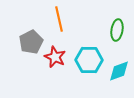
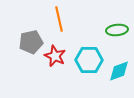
green ellipse: rotated 75 degrees clockwise
gray pentagon: rotated 15 degrees clockwise
red star: moved 1 px up
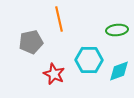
red star: moved 1 px left, 18 px down
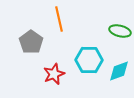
green ellipse: moved 3 px right, 1 px down; rotated 20 degrees clockwise
gray pentagon: rotated 25 degrees counterclockwise
red star: rotated 25 degrees clockwise
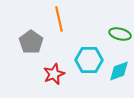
green ellipse: moved 3 px down
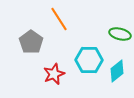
orange line: rotated 20 degrees counterclockwise
cyan diamond: moved 2 px left; rotated 20 degrees counterclockwise
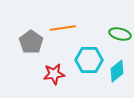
orange line: moved 4 px right, 9 px down; rotated 65 degrees counterclockwise
red star: rotated 15 degrees clockwise
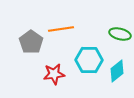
orange line: moved 2 px left, 1 px down
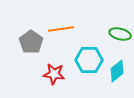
red star: rotated 15 degrees clockwise
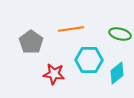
orange line: moved 10 px right
cyan diamond: moved 2 px down
